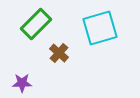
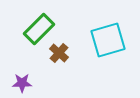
green rectangle: moved 3 px right, 5 px down
cyan square: moved 8 px right, 12 px down
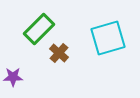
cyan square: moved 2 px up
purple star: moved 9 px left, 6 px up
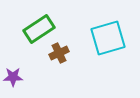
green rectangle: rotated 12 degrees clockwise
brown cross: rotated 24 degrees clockwise
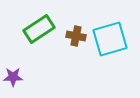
cyan square: moved 2 px right, 1 px down
brown cross: moved 17 px right, 17 px up; rotated 36 degrees clockwise
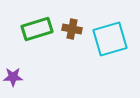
green rectangle: moved 2 px left; rotated 16 degrees clockwise
brown cross: moved 4 px left, 7 px up
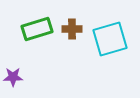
brown cross: rotated 12 degrees counterclockwise
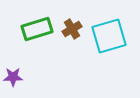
brown cross: rotated 30 degrees counterclockwise
cyan square: moved 1 px left, 3 px up
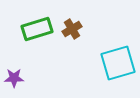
cyan square: moved 9 px right, 27 px down
purple star: moved 1 px right, 1 px down
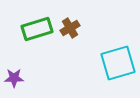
brown cross: moved 2 px left, 1 px up
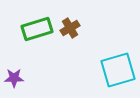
cyan square: moved 7 px down
